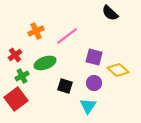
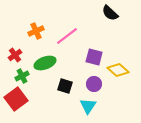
purple circle: moved 1 px down
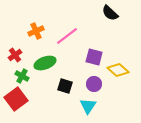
green cross: rotated 32 degrees counterclockwise
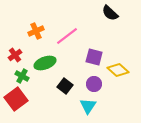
black square: rotated 21 degrees clockwise
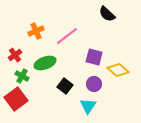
black semicircle: moved 3 px left, 1 px down
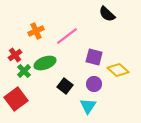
green cross: moved 2 px right, 5 px up; rotated 16 degrees clockwise
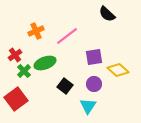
purple square: rotated 24 degrees counterclockwise
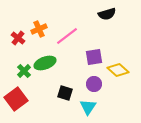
black semicircle: rotated 60 degrees counterclockwise
orange cross: moved 3 px right, 2 px up
red cross: moved 3 px right, 17 px up; rotated 16 degrees counterclockwise
black square: moved 7 px down; rotated 21 degrees counterclockwise
cyan triangle: moved 1 px down
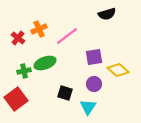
green cross: rotated 32 degrees clockwise
